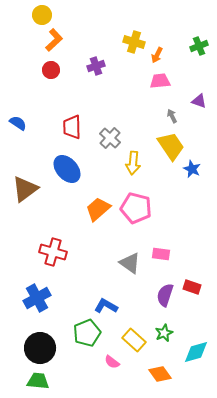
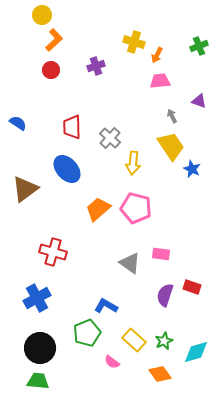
green star: moved 8 px down
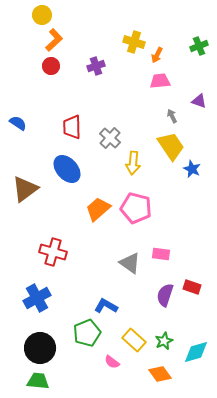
red circle: moved 4 px up
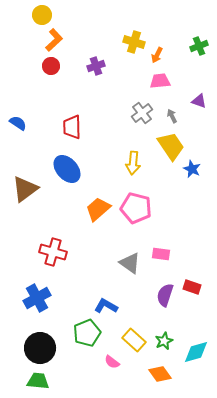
gray cross: moved 32 px right, 25 px up; rotated 10 degrees clockwise
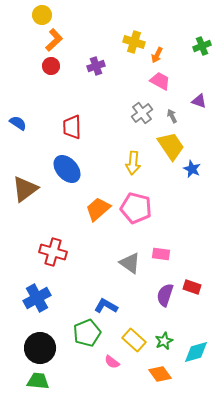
green cross: moved 3 px right
pink trapezoid: rotated 35 degrees clockwise
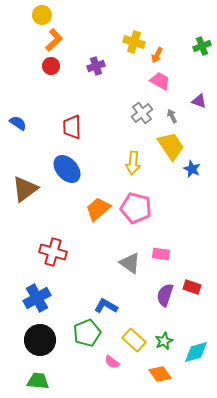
black circle: moved 8 px up
